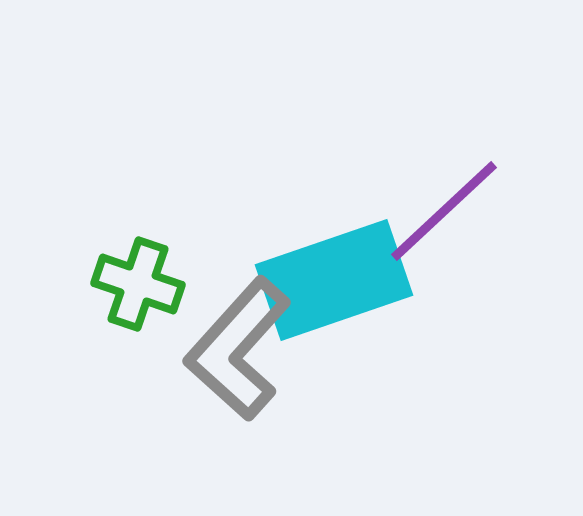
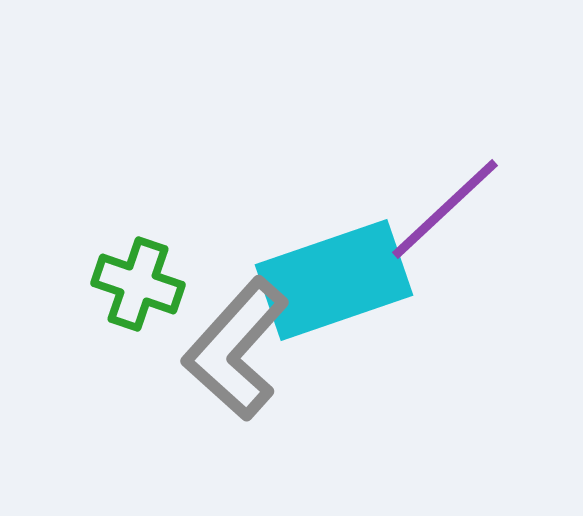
purple line: moved 1 px right, 2 px up
gray L-shape: moved 2 px left
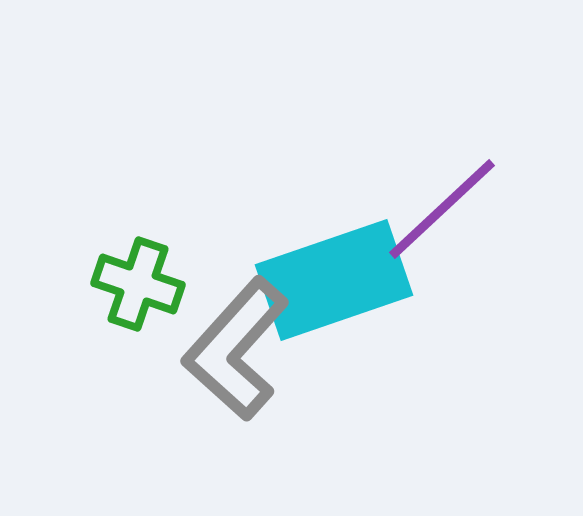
purple line: moved 3 px left
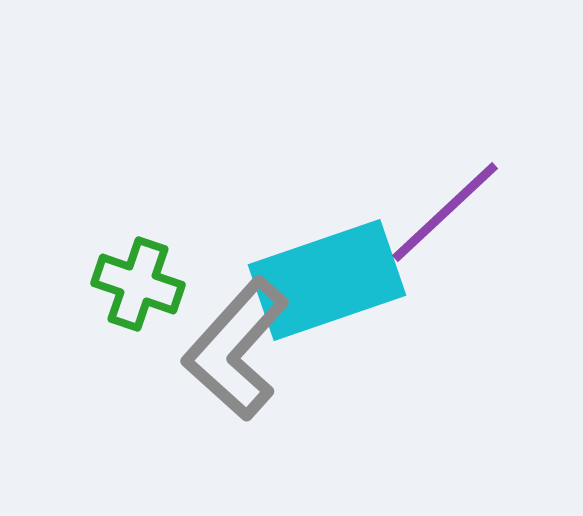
purple line: moved 3 px right, 3 px down
cyan rectangle: moved 7 px left
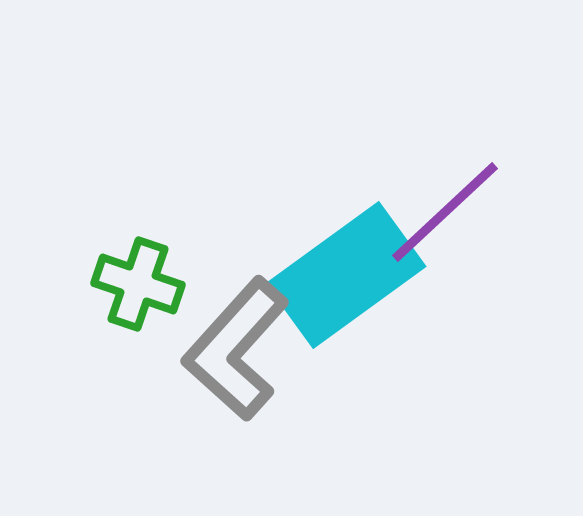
cyan rectangle: moved 19 px right, 5 px up; rotated 17 degrees counterclockwise
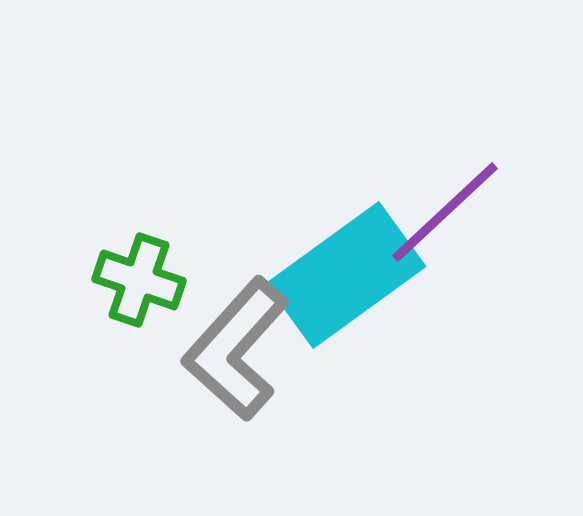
green cross: moved 1 px right, 4 px up
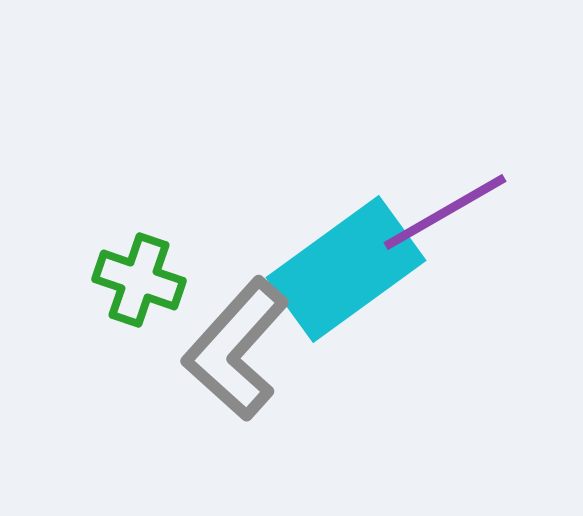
purple line: rotated 13 degrees clockwise
cyan rectangle: moved 6 px up
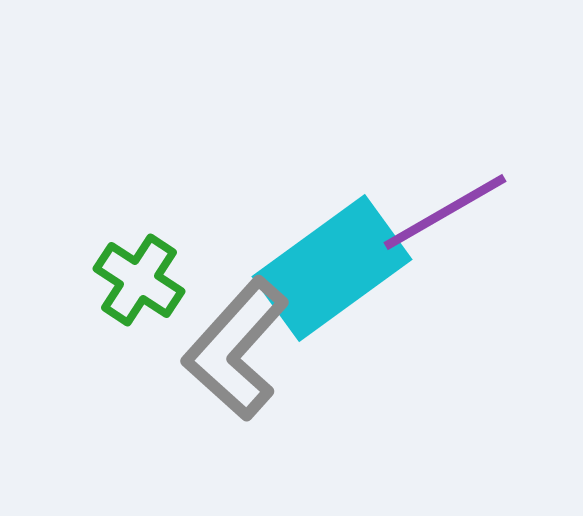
cyan rectangle: moved 14 px left, 1 px up
green cross: rotated 14 degrees clockwise
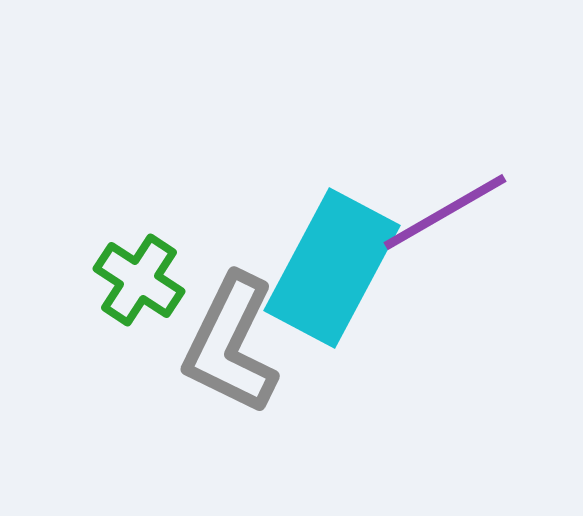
cyan rectangle: rotated 26 degrees counterclockwise
gray L-shape: moved 5 px left, 5 px up; rotated 16 degrees counterclockwise
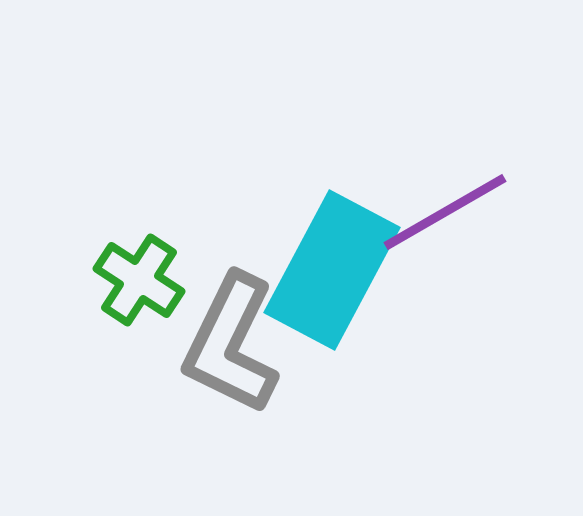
cyan rectangle: moved 2 px down
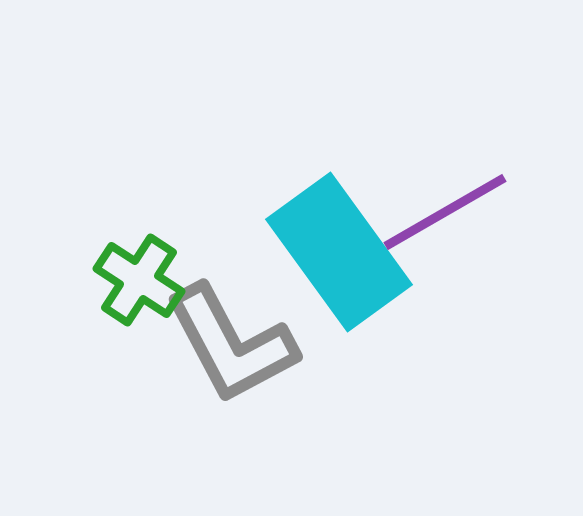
cyan rectangle: moved 7 px right, 18 px up; rotated 64 degrees counterclockwise
gray L-shape: rotated 54 degrees counterclockwise
